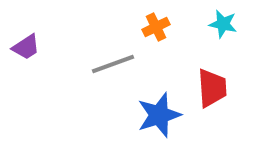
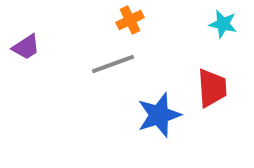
orange cross: moved 26 px left, 7 px up
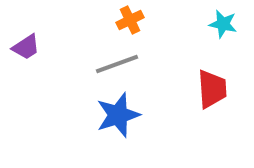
gray line: moved 4 px right
red trapezoid: moved 1 px down
blue star: moved 41 px left
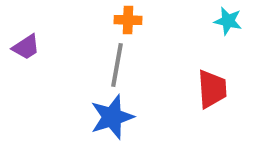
orange cross: moved 2 px left; rotated 28 degrees clockwise
cyan star: moved 5 px right, 3 px up
gray line: moved 1 px down; rotated 60 degrees counterclockwise
blue star: moved 6 px left, 2 px down
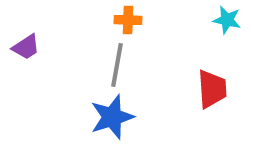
cyan star: moved 1 px left, 1 px up
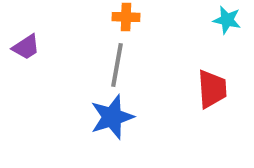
orange cross: moved 2 px left, 3 px up
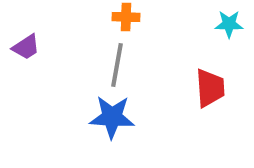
cyan star: moved 2 px right, 4 px down; rotated 12 degrees counterclockwise
red trapezoid: moved 2 px left, 1 px up
blue star: rotated 21 degrees clockwise
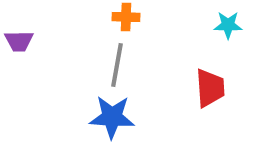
cyan star: moved 1 px left, 1 px down
purple trapezoid: moved 7 px left, 6 px up; rotated 32 degrees clockwise
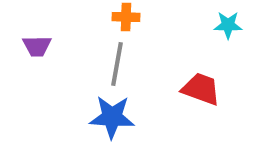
purple trapezoid: moved 18 px right, 5 px down
gray line: moved 1 px up
red trapezoid: moved 9 px left, 1 px down; rotated 66 degrees counterclockwise
